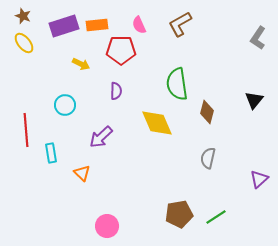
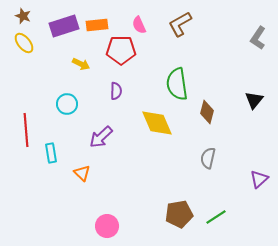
cyan circle: moved 2 px right, 1 px up
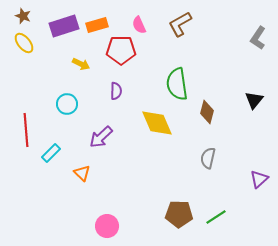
orange rectangle: rotated 10 degrees counterclockwise
cyan rectangle: rotated 54 degrees clockwise
brown pentagon: rotated 12 degrees clockwise
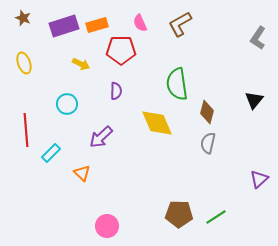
brown star: moved 2 px down
pink semicircle: moved 1 px right, 2 px up
yellow ellipse: moved 20 px down; rotated 20 degrees clockwise
gray semicircle: moved 15 px up
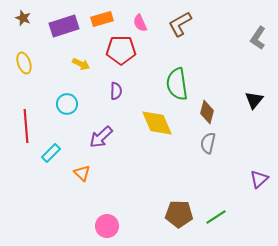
orange rectangle: moved 5 px right, 6 px up
red line: moved 4 px up
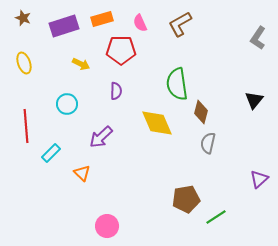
brown diamond: moved 6 px left
brown pentagon: moved 7 px right, 15 px up; rotated 12 degrees counterclockwise
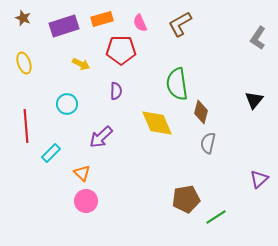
pink circle: moved 21 px left, 25 px up
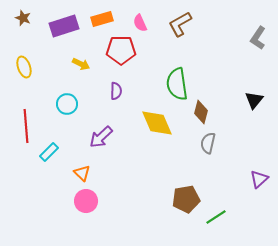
yellow ellipse: moved 4 px down
cyan rectangle: moved 2 px left, 1 px up
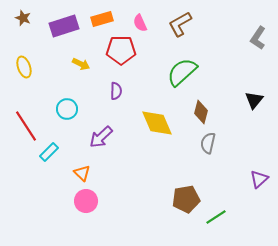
green semicircle: moved 5 px right, 12 px up; rotated 56 degrees clockwise
cyan circle: moved 5 px down
red line: rotated 28 degrees counterclockwise
